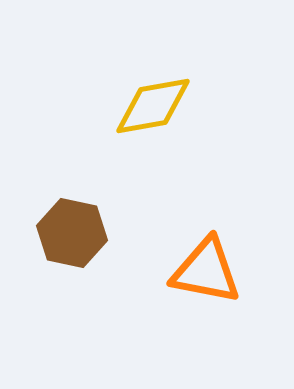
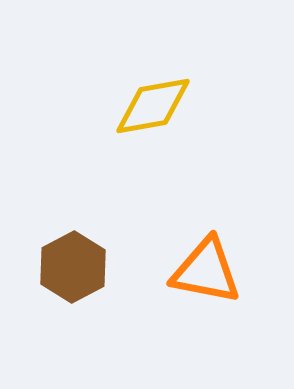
brown hexagon: moved 1 px right, 34 px down; rotated 20 degrees clockwise
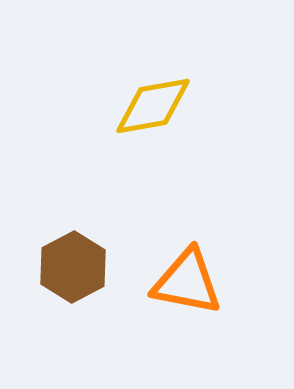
orange triangle: moved 19 px left, 11 px down
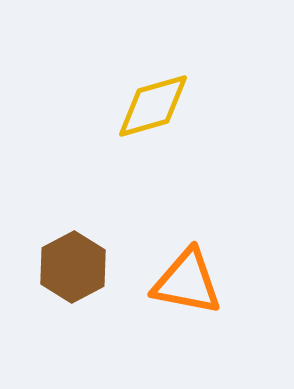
yellow diamond: rotated 6 degrees counterclockwise
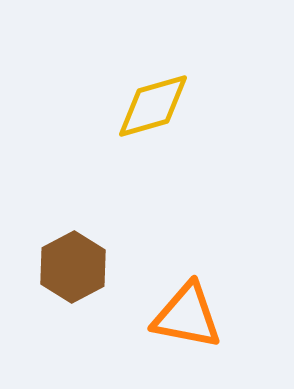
orange triangle: moved 34 px down
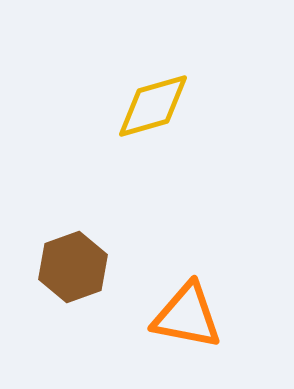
brown hexagon: rotated 8 degrees clockwise
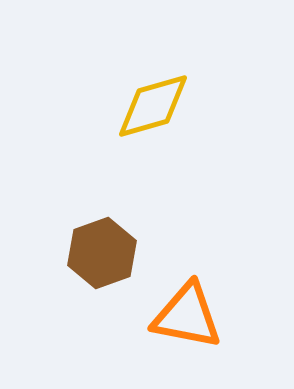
brown hexagon: moved 29 px right, 14 px up
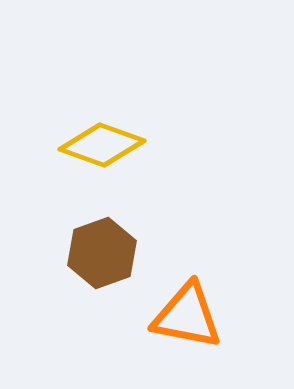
yellow diamond: moved 51 px left, 39 px down; rotated 36 degrees clockwise
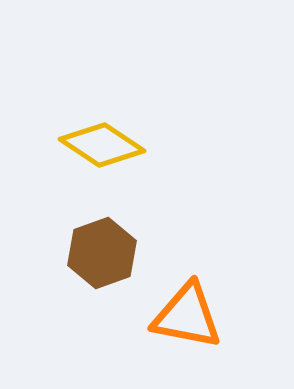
yellow diamond: rotated 14 degrees clockwise
